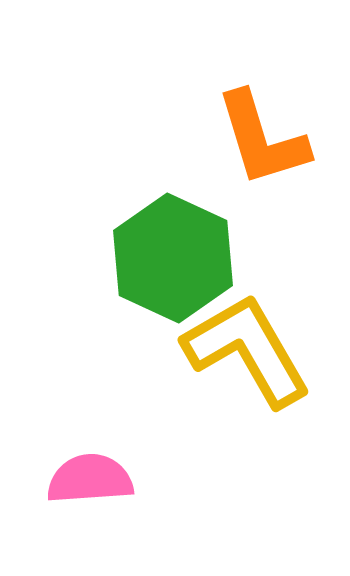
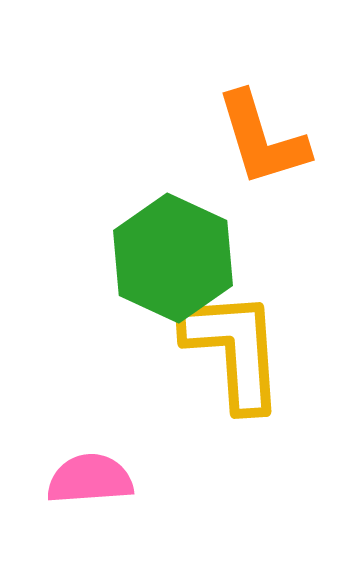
yellow L-shape: moved 13 px left; rotated 26 degrees clockwise
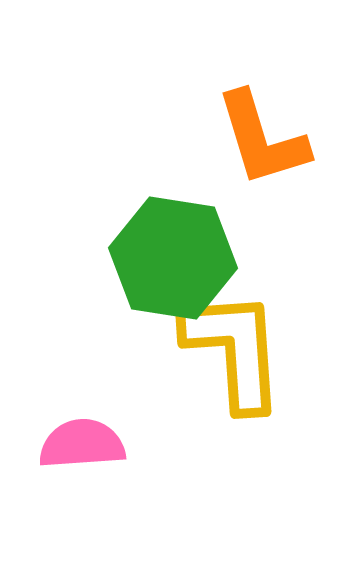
green hexagon: rotated 16 degrees counterclockwise
pink semicircle: moved 8 px left, 35 px up
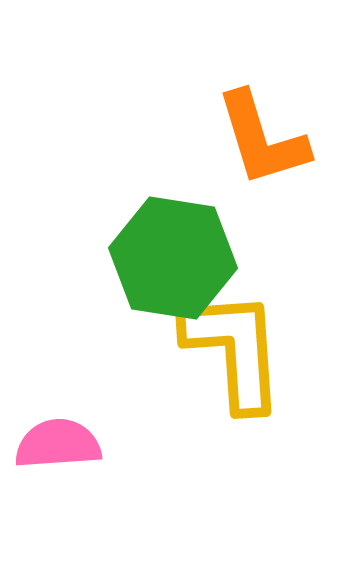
pink semicircle: moved 24 px left
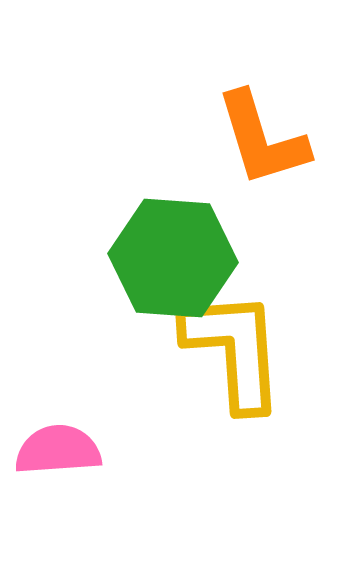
green hexagon: rotated 5 degrees counterclockwise
pink semicircle: moved 6 px down
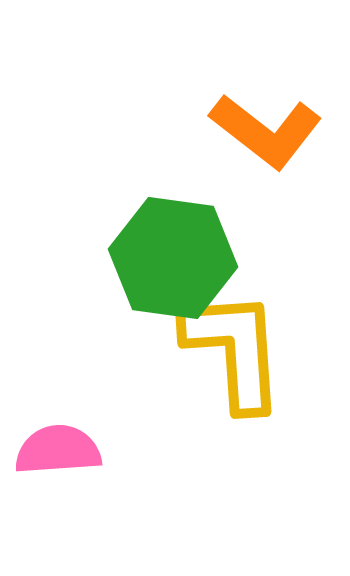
orange L-shape: moved 4 px right, 8 px up; rotated 35 degrees counterclockwise
green hexagon: rotated 4 degrees clockwise
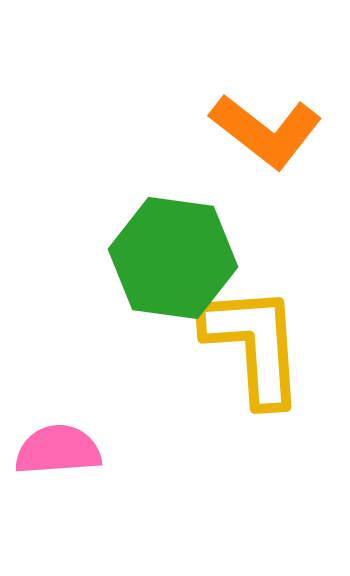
yellow L-shape: moved 20 px right, 5 px up
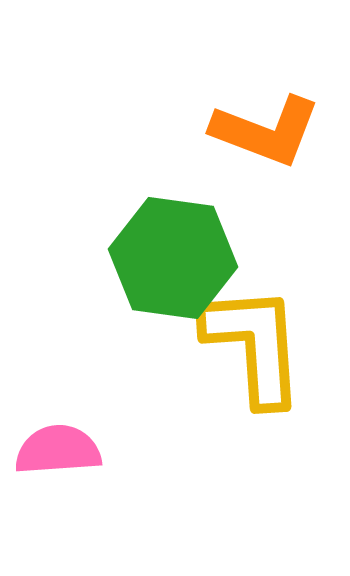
orange L-shape: rotated 17 degrees counterclockwise
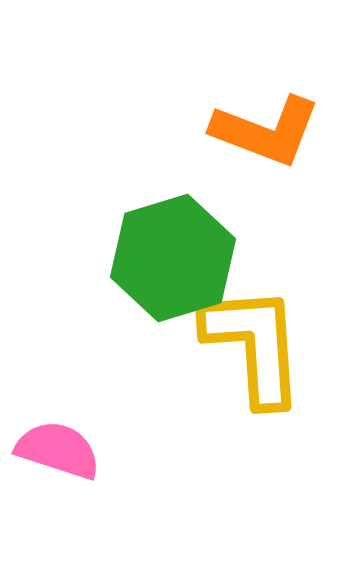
green hexagon: rotated 25 degrees counterclockwise
pink semicircle: rotated 22 degrees clockwise
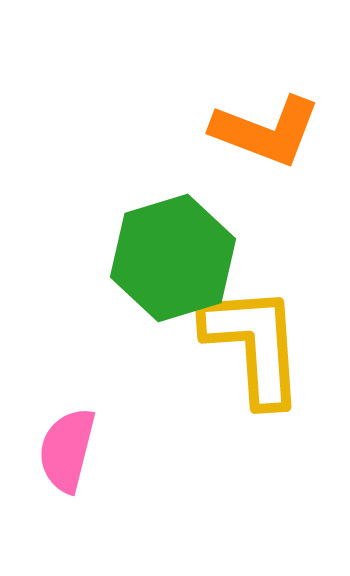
pink semicircle: moved 9 px right; rotated 94 degrees counterclockwise
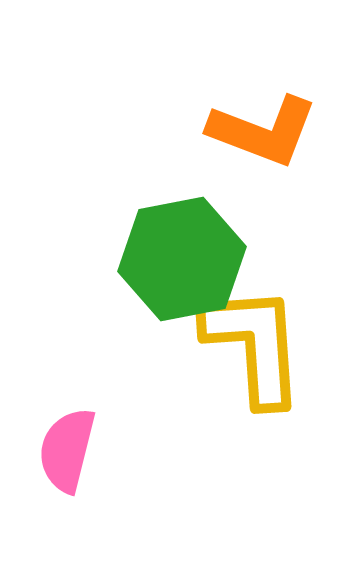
orange L-shape: moved 3 px left
green hexagon: moved 9 px right, 1 px down; rotated 6 degrees clockwise
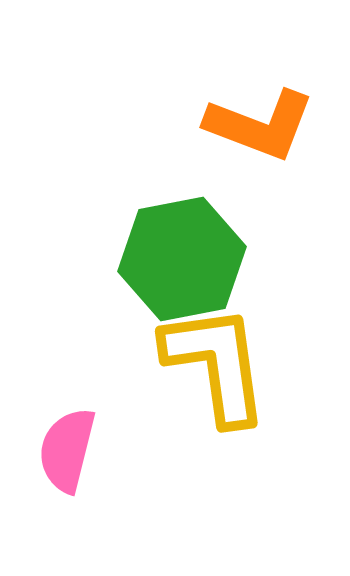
orange L-shape: moved 3 px left, 6 px up
yellow L-shape: moved 38 px left, 19 px down; rotated 4 degrees counterclockwise
